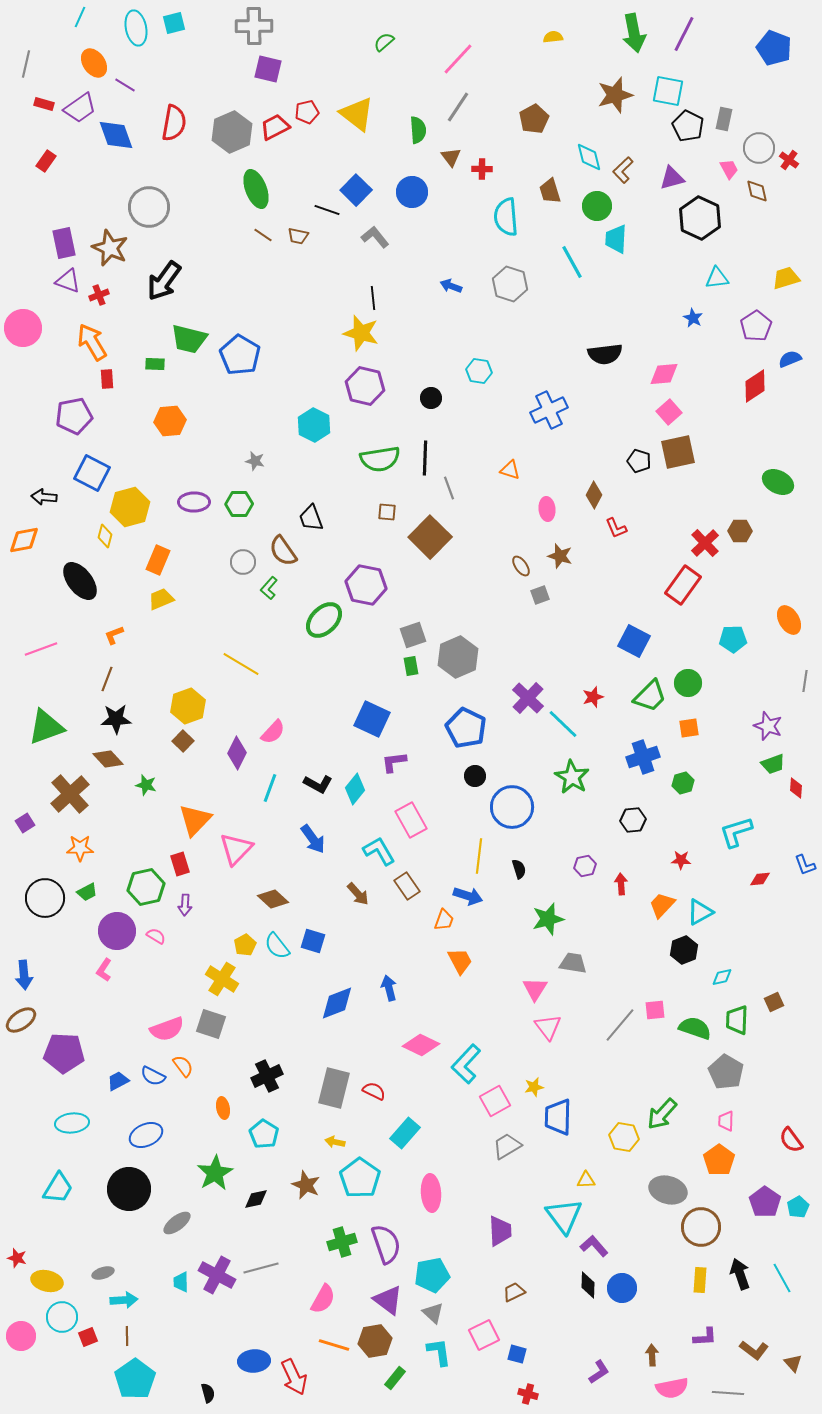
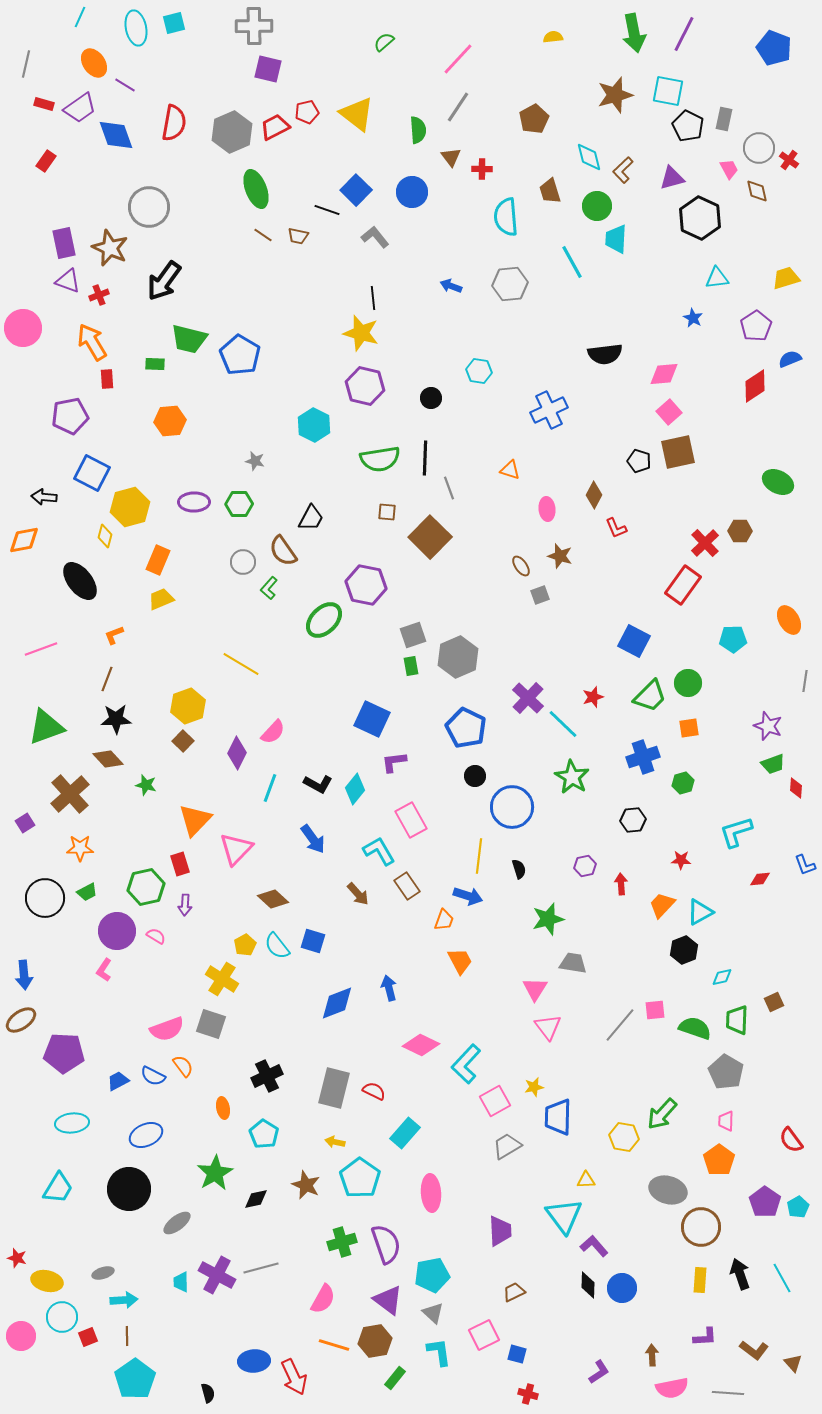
gray hexagon at (510, 284): rotated 24 degrees counterclockwise
purple pentagon at (74, 416): moved 4 px left
black trapezoid at (311, 518): rotated 132 degrees counterclockwise
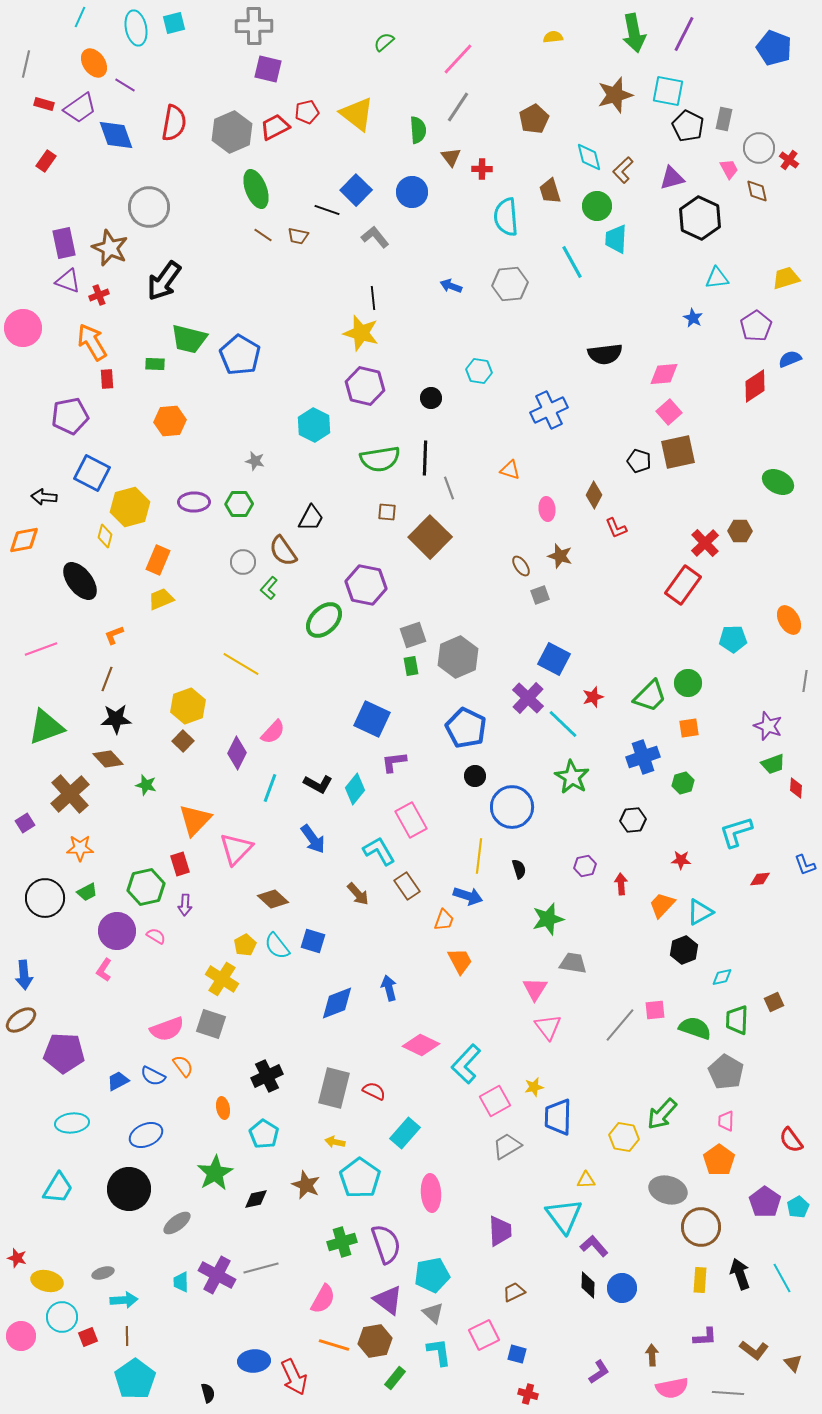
blue square at (634, 641): moved 80 px left, 18 px down
